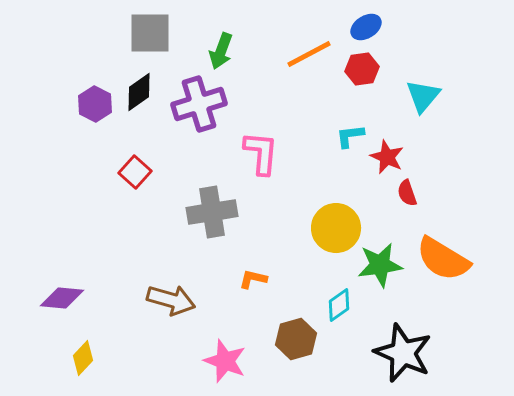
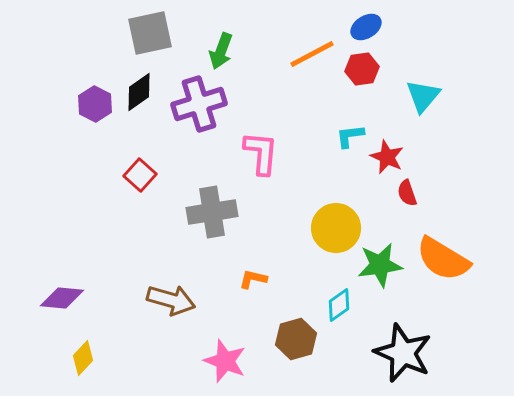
gray square: rotated 12 degrees counterclockwise
orange line: moved 3 px right
red square: moved 5 px right, 3 px down
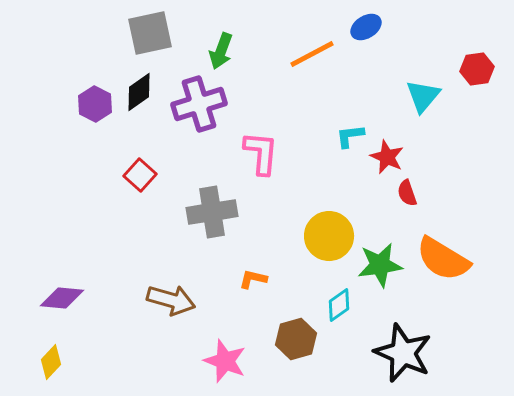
red hexagon: moved 115 px right
yellow circle: moved 7 px left, 8 px down
yellow diamond: moved 32 px left, 4 px down
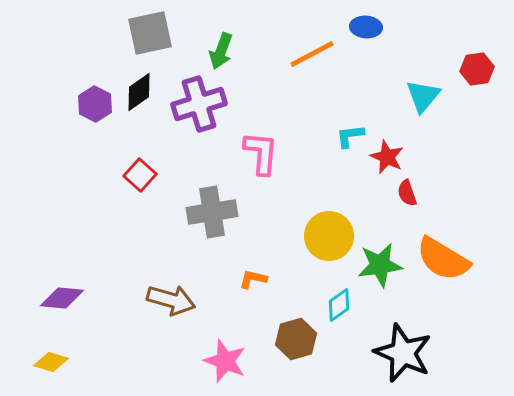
blue ellipse: rotated 36 degrees clockwise
yellow diamond: rotated 64 degrees clockwise
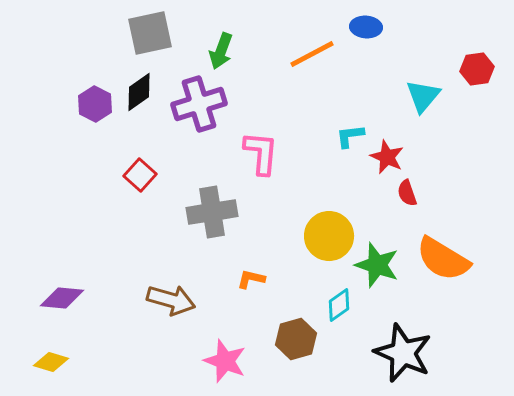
green star: moved 3 px left; rotated 27 degrees clockwise
orange L-shape: moved 2 px left
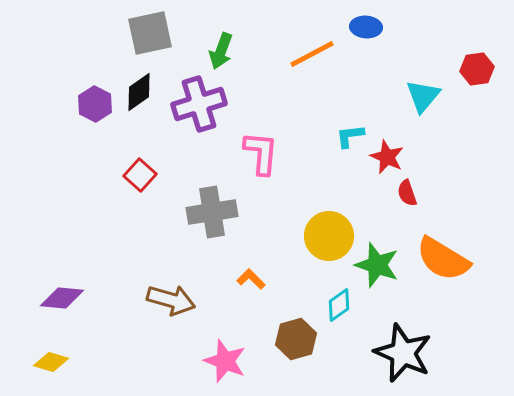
orange L-shape: rotated 32 degrees clockwise
